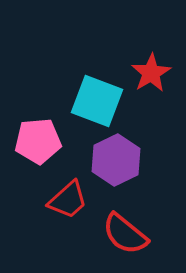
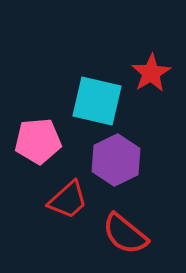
cyan square: rotated 8 degrees counterclockwise
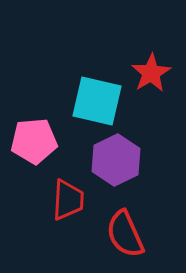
pink pentagon: moved 4 px left
red trapezoid: rotated 45 degrees counterclockwise
red semicircle: rotated 27 degrees clockwise
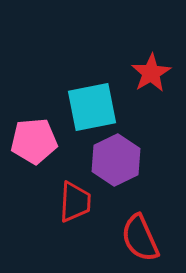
cyan square: moved 5 px left, 6 px down; rotated 24 degrees counterclockwise
red trapezoid: moved 7 px right, 2 px down
red semicircle: moved 15 px right, 4 px down
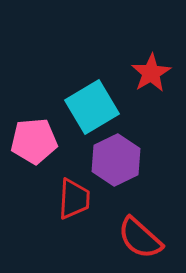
cyan square: rotated 20 degrees counterclockwise
red trapezoid: moved 1 px left, 3 px up
red semicircle: rotated 24 degrees counterclockwise
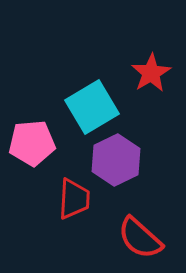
pink pentagon: moved 2 px left, 2 px down
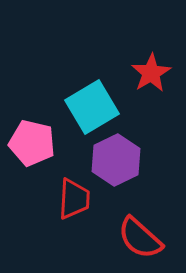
pink pentagon: rotated 18 degrees clockwise
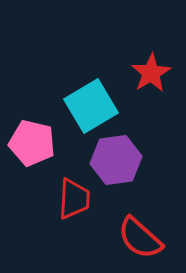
cyan square: moved 1 px left, 1 px up
purple hexagon: rotated 18 degrees clockwise
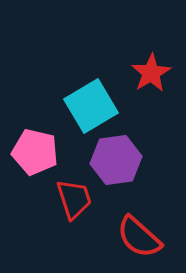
pink pentagon: moved 3 px right, 9 px down
red trapezoid: rotated 21 degrees counterclockwise
red semicircle: moved 1 px left, 1 px up
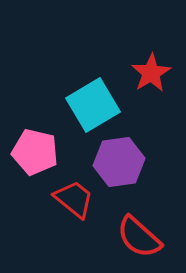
cyan square: moved 2 px right, 1 px up
purple hexagon: moved 3 px right, 2 px down
red trapezoid: rotated 33 degrees counterclockwise
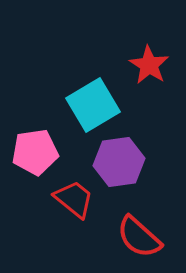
red star: moved 2 px left, 8 px up; rotated 9 degrees counterclockwise
pink pentagon: rotated 21 degrees counterclockwise
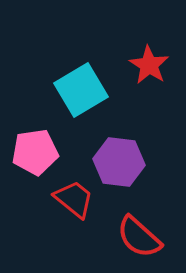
cyan square: moved 12 px left, 15 px up
purple hexagon: rotated 15 degrees clockwise
